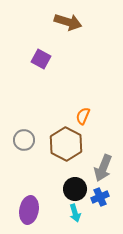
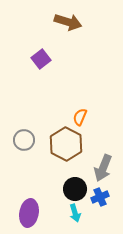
purple square: rotated 24 degrees clockwise
orange semicircle: moved 3 px left, 1 px down
purple ellipse: moved 3 px down
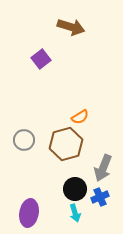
brown arrow: moved 3 px right, 5 px down
orange semicircle: rotated 144 degrees counterclockwise
brown hexagon: rotated 16 degrees clockwise
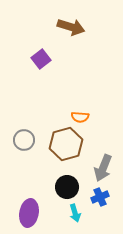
orange semicircle: rotated 36 degrees clockwise
black circle: moved 8 px left, 2 px up
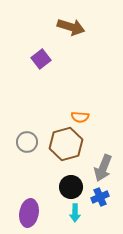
gray circle: moved 3 px right, 2 px down
black circle: moved 4 px right
cyan arrow: rotated 18 degrees clockwise
